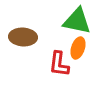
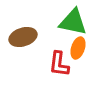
green triangle: moved 4 px left, 1 px down
brown ellipse: rotated 20 degrees counterclockwise
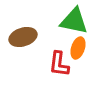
green triangle: moved 1 px right, 1 px up
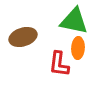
orange ellipse: rotated 15 degrees counterclockwise
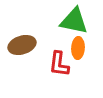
brown ellipse: moved 1 px left, 8 px down
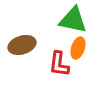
green triangle: moved 1 px left, 1 px up
orange ellipse: rotated 15 degrees clockwise
